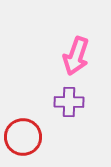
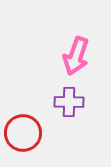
red circle: moved 4 px up
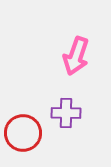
purple cross: moved 3 px left, 11 px down
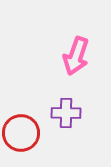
red circle: moved 2 px left
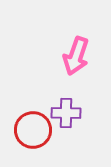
red circle: moved 12 px right, 3 px up
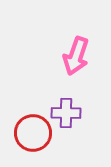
red circle: moved 3 px down
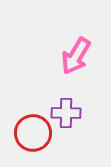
pink arrow: rotated 12 degrees clockwise
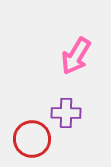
red circle: moved 1 px left, 6 px down
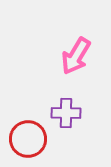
red circle: moved 4 px left
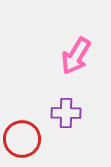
red circle: moved 6 px left
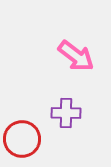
pink arrow: rotated 84 degrees counterclockwise
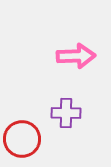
pink arrow: rotated 39 degrees counterclockwise
